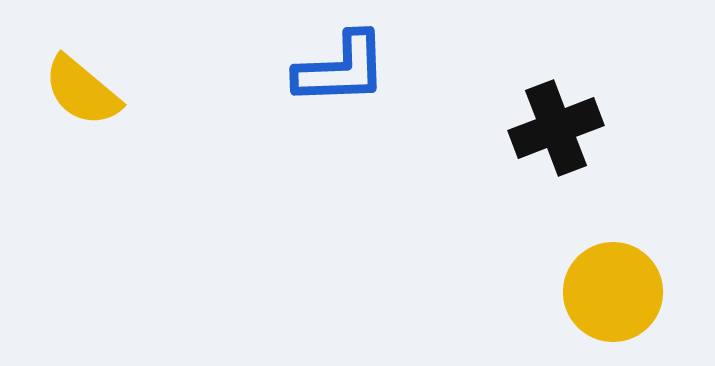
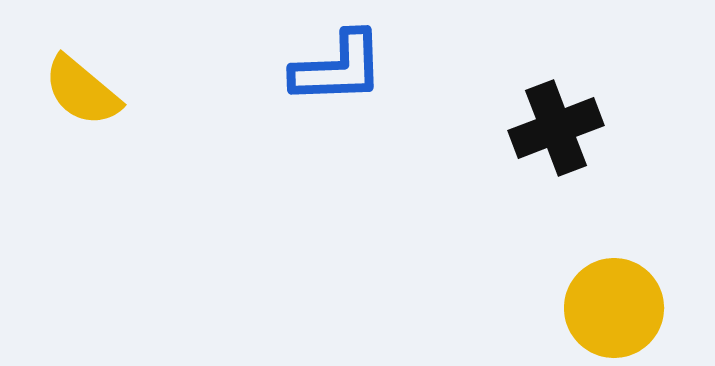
blue L-shape: moved 3 px left, 1 px up
yellow circle: moved 1 px right, 16 px down
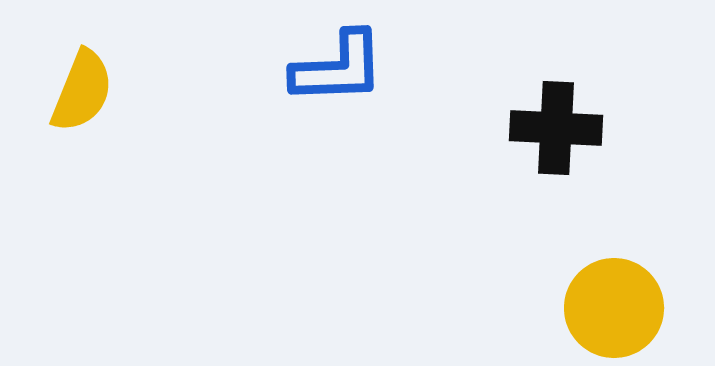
yellow semicircle: rotated 108 degrees counterclockwise
black cross: rotated 24 degrees clockwise
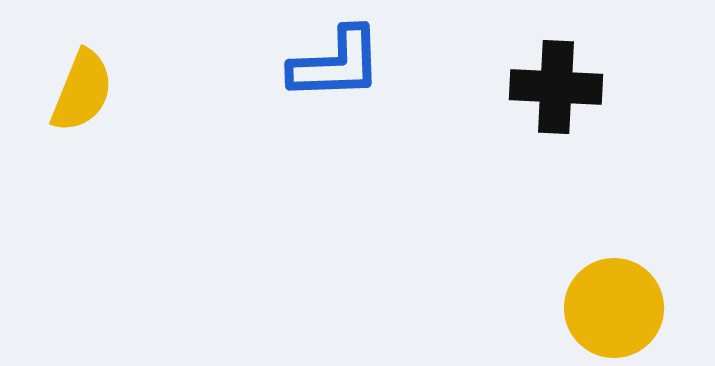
blue L-shape: moved 2 px left, 4 px up
black cross: moved 41 px up
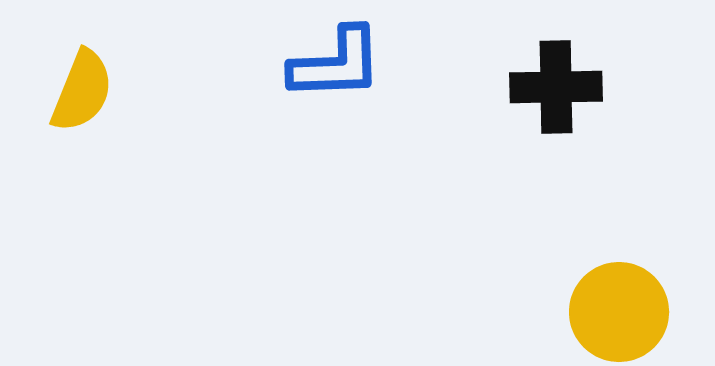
black cross: rotated 4 degrees counterclockwise
yellow circle: moved 5 px right, 4 px down
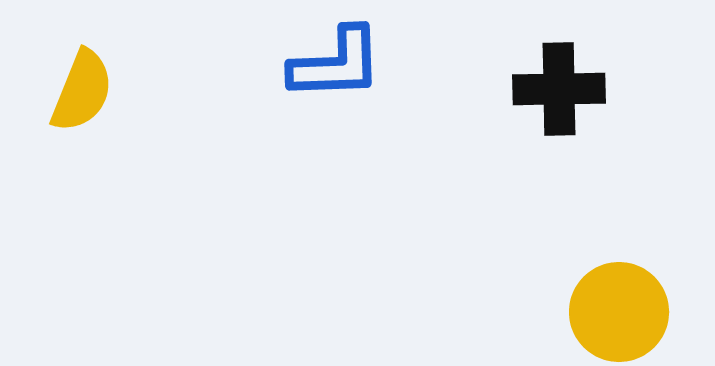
black cross: moved 3 px right, 2 px down
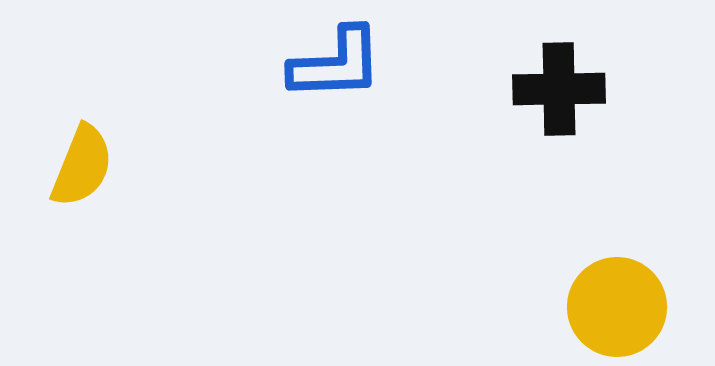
yellow semicircle: moved 75 px down
yellow circle: moved 2 px left, 5 px up
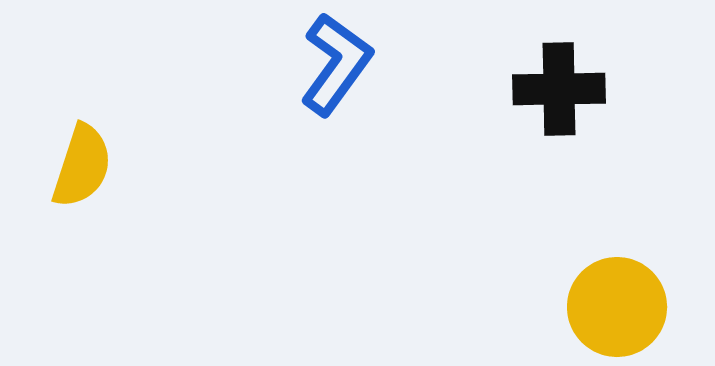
blue L-shape: rotated 52 degrees counterclockwise
yellow semicircle: rotated 4 degrees counterclockwise
